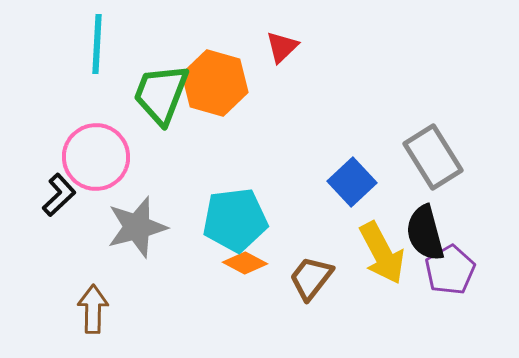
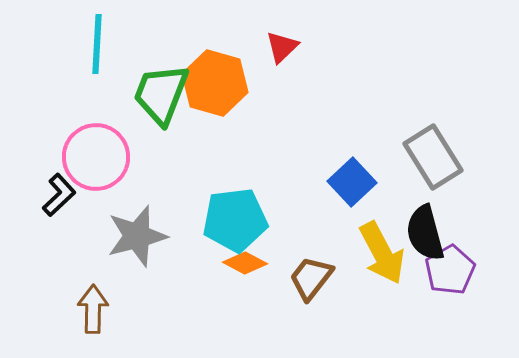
gray star: moved 9 px down
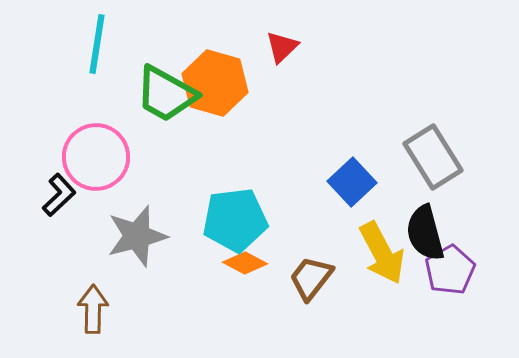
cyan line: rotated 6 degrees clockwise
green trapezoid: moved 5 px right; rotated 82 degrees counterclockwise
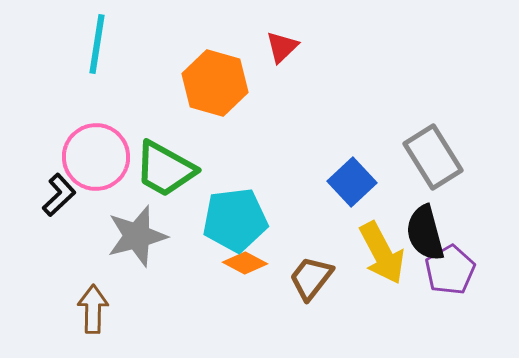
green trapezoid: moved 1 px left, 75 px down
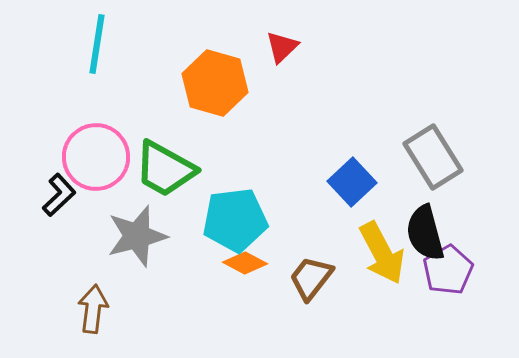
purple pentagon: moved 2 px left
brown arrow: rotated 6 degrees clockwise
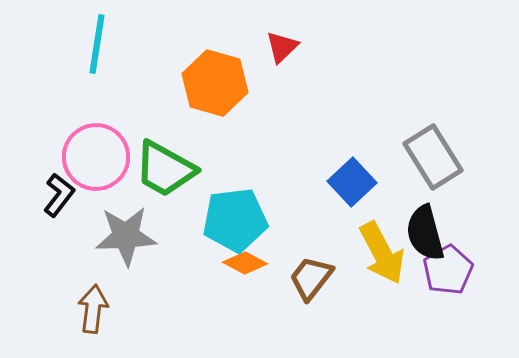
black L-shape: rotated 9 degrees counterclockwise
gray star: moved 11 px left; rotated 12 degrees clockwise
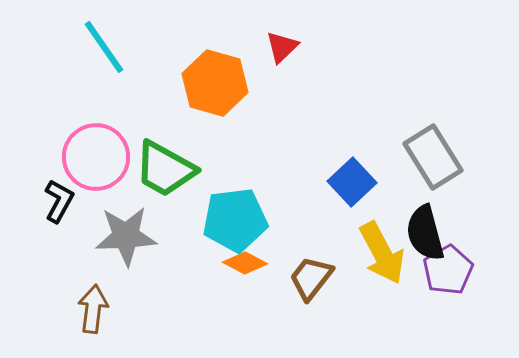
cyan line: moved 7 px right, 3 px down; rotated 44 degrees counterclockwise
black L-shape: moved 6 px down; rotated 9 degrees counterclockwise
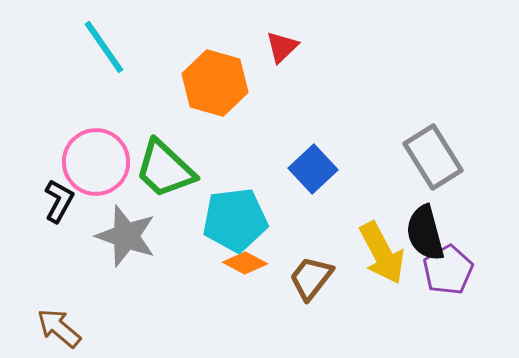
pink circle: moved 5 px down
green trapezoid: rotated 14 degrees clockwise
blue square: moved 39 px left, 13 px up
gray star: rotated 22 degrees clockwise
brown arrow: moved 34 px left, 19 px down; rotated 57 degrees counterclockwise
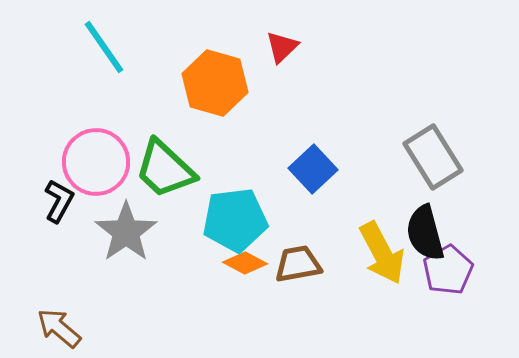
gray star: moved 4 px up; rotated 18 degrees clockwise
brown trapezoid: moved 13 px left, 14 px up; rotated 42 degrees clockwise
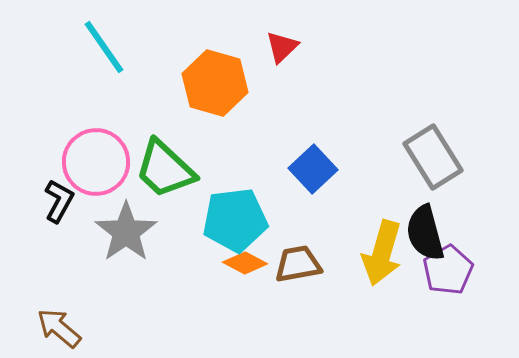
yellow arrow: rotated 44 degrees clockwise
